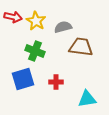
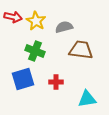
gray semicircle: moved 1 px right
brown trapezoid: moved 3 px down
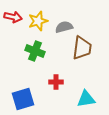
yellow star: moved 2 px right; rotated 24 degrees clockwise
brown trapezoid: moved 1 px right, 2 px up; rotated 90 degrees clockwise
blue square: moved 20 px down
cyan triangle: moved 1 px left
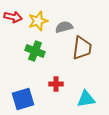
red cross: moved 2 px down
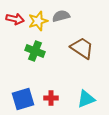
red arrow: moved 2 px right, 2 px down
gray semicircle: moved 3 px left, 11 px up
brown trapezoid: rotated 65 degrees counterclockwise
red cross: moved 5 px left, 14 px down
cyan triangle: rotated 12 degrees counterclockwise
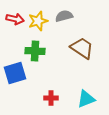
gray semicircle: moved 3 px right
green cross: rotated 18 degrees counterclockwise
blue square: moved 8 px left, 26 px up
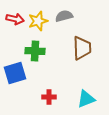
brown trapezoid: rotated 55 degrees clockwise
red cross: moved 2 px left, 1 px up
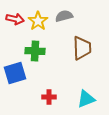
yellow star: rotated 18 degrees counterclockwise
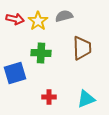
green cross: moved 6 px right, 2 px down
